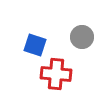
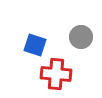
gray circle: moved 1 px left
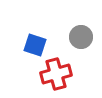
red cross: rotated 20 degrees counterclockwise
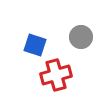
red cross: moved 1 px down
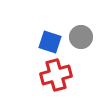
blue square: moved 15 px right, 3 px up
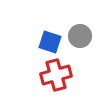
gray circle: moved 1 px left, 1 px up
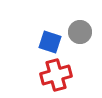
gray circle: moved 4 px up
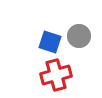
gray circle: moved 1 px left, 4 px down
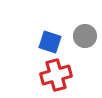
gray circle: moved 6 px right
